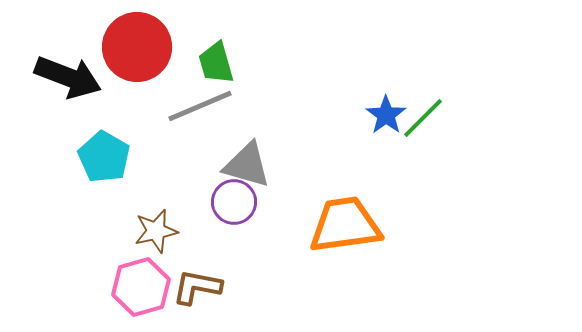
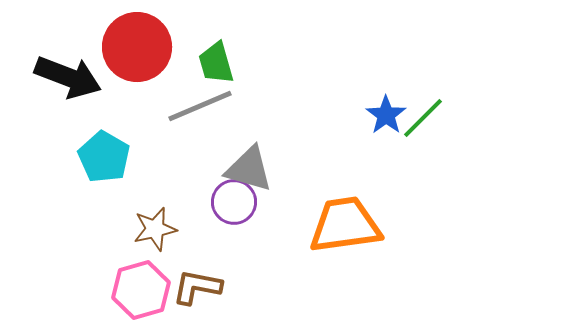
gray triangle: moved 2 px right, 4 px down
brown star: moved 1 px left, 2 px up
pink hexagon: moved 3 px down
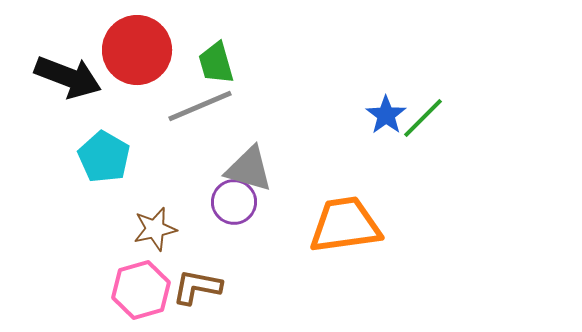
red circle: moved 3 px down
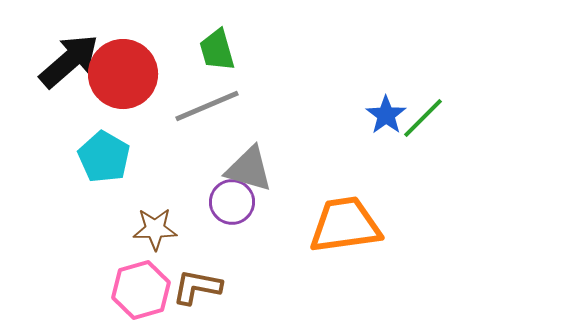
red circle: moved 14 px left, 24 px down
green trapezoid: moved 1 px right, 13 px up
black arrow: moved 1 px right, 16 px up; rotated 62 degrees counterclockwise
gray line: moved 7 px right
purple circle: moved 2 px left
brown star: rotated 12 degrees clockwise
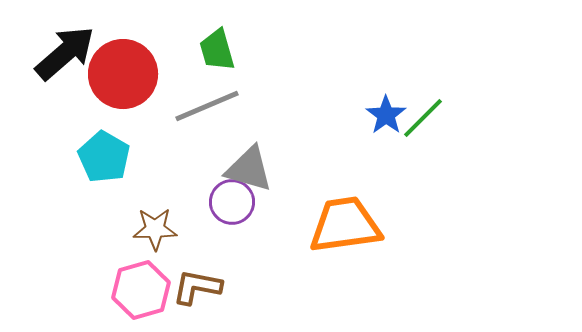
black arrow: moved 4 px left, 8 px up
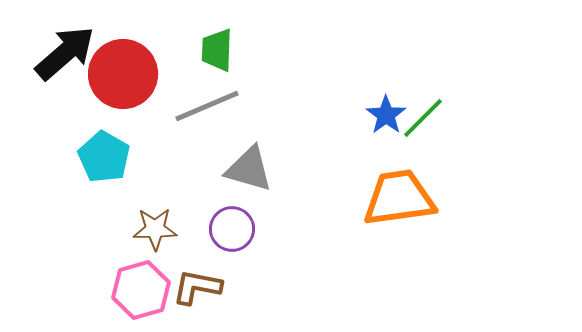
green trapezoid: rotated 18 degrees clockwise
purple circle: moved 27 px down
orange trapezoid: moved 54 px right, 27 px up
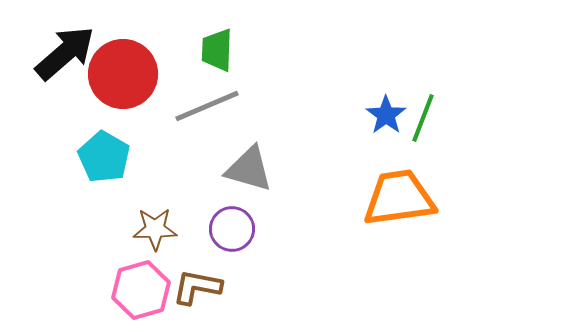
green line: rotated 24 degrees counterclockwise
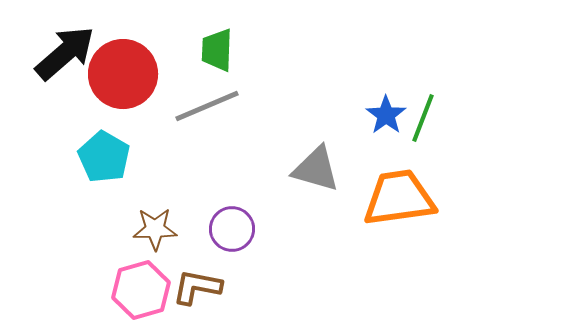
gray triangle: moved 67 px right
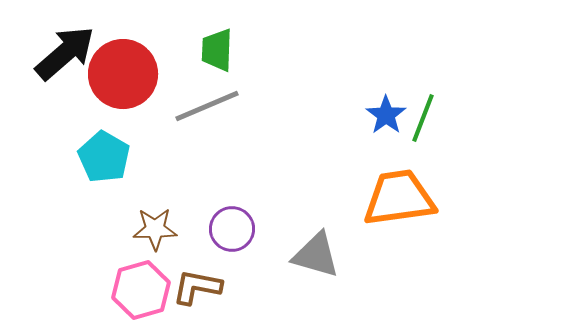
gray triangle: moved 86 px down
